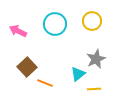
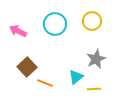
cyan triangle: moved 2 px left, 3 px down
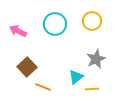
orange line: moved 2 px left, 4 px down
yellow line: moved 2 px left
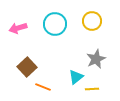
pink arrow: moved 3 px up; rotated 42 degrees counterclockwise
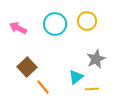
yellow circle: moved 5 px left
pink arrow: rotated 42 degrees clockwise
orange line: rotated 28 degrees clockwise
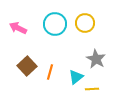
yellow circle: moved 2 px left, 2 px down
gray star: rotated 18 degrees counterclockwise
brown square: moved 1 px up
orange line: moved 7 px right, 15 px up; rotated 56 degrees clockwise
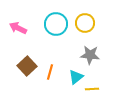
cyan circle: moved 1 px right
gray star: moved 6 px left, 4 px up; rotated 24 degrees counterclockwise
